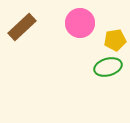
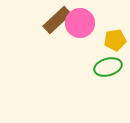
brown rectangle: moved 35 px right, 7 px up
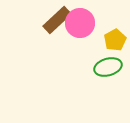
yellow pentagon: rotated 20 degrees counterclockwise
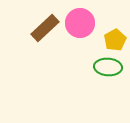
brown rectangle: moved 12 px left, 8 px down
green ellipse: rotated 20 degrees clockwise
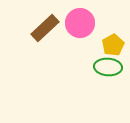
yellow pentagon: moved 2 px left, 5 px down
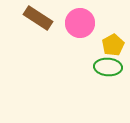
brown rectangle: moved 7 px left, 10 px up; rotated 76 degrees clockwise
